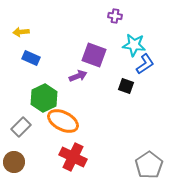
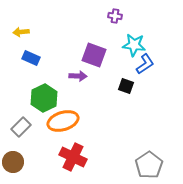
purple arrow: rotated 24 degrees clockwise
orange ellipse: rotated 44 degrees counterclockwise
brown circle: moved 1 px left
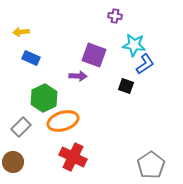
gray pentagon: moved 2 px right
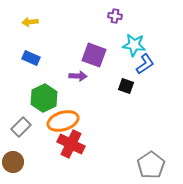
yellow arrow: moved 9 px right, 10 px up
red cross: moved 2 px left, 13 px up
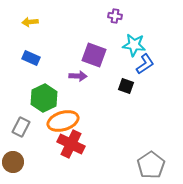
gray rectangle: rotated 18 degrees counterclockwise
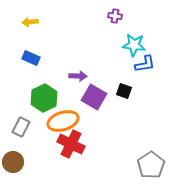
purple square: moved 42 px down; rotated 10 degrees clockwise
blue L-shape: rotated 25 degrees clockwise
black square: moved 2 px left, 5 px down
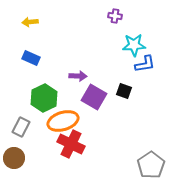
cyan star: rotated 10 degrees counterclockwise
brown circle: moved 1 px right, 4 px up
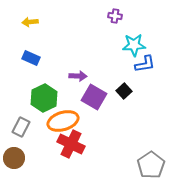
black square: rotated 28 degrees clockwise
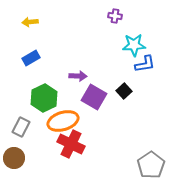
blue rectangle: rotated 54 degrees counterclockwise
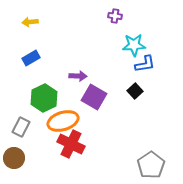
black square: moved 11 px right
